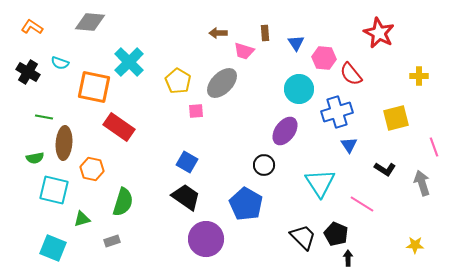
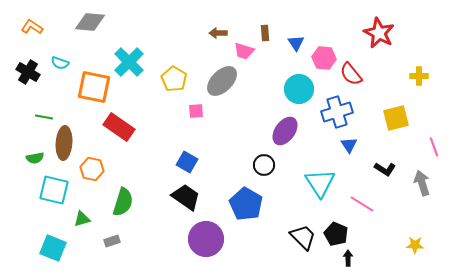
yellow pentagon at (178, 81): moved 4 px left, 2 px up
gray ellipse at (222, 83): moved 2 px up
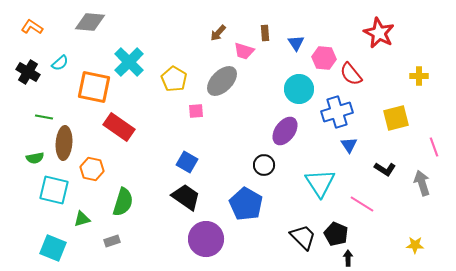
brown arrow at (218, 33): rotated 48 degrees counterclockwise
cyan semicircle at (60, 63): rotated 60 degrees counterclockwise
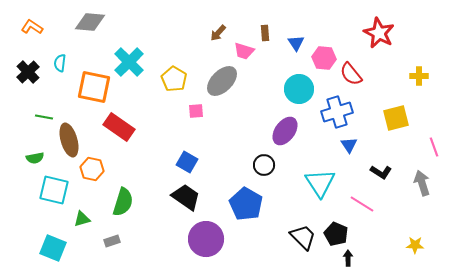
cyan semicircle at (60, 63): rotated 138 degrees clockwise
black cross at (28, 72): rotated 15 degrees clockwise
brown ellipse at (64, 143): moved 5 px right, 3 px up; rotated 20 degrees counterclockwise
black L-shape at (385, 169): moved 4 px left, 3 px down
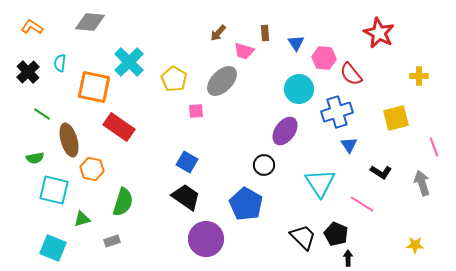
green line at (44, 117): moved 2 px left, 3 px up; rotated 24 degrees clockwise
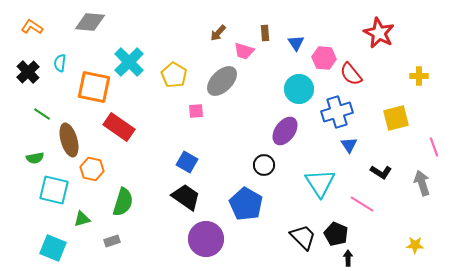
yellow pentagon at (174, 79): moved 4 px up
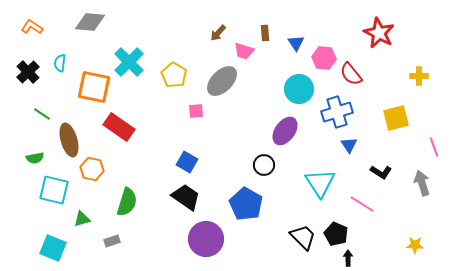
green semicircle at (123, 202): moved 4 px right
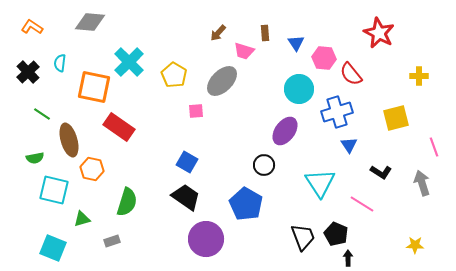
black trapezoid at (303, 237): rotated 24 degrees clockwise
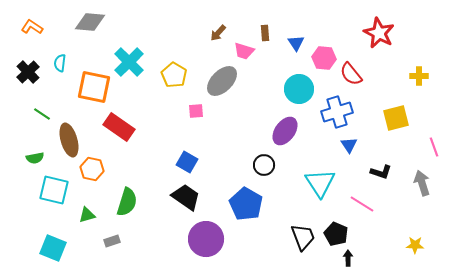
black L-shape at (381, 172): rotated 15 degrees counterclockwise
green triangle at (82, 219): moved 5 px right, 4 px up
